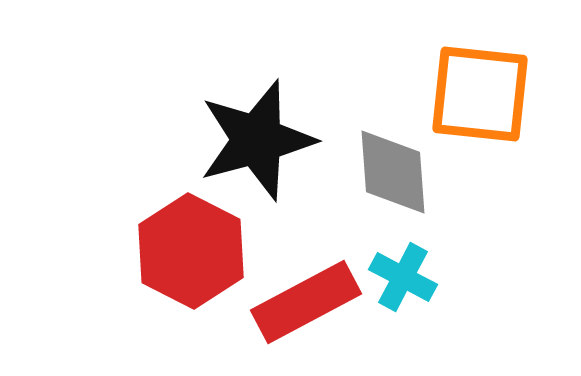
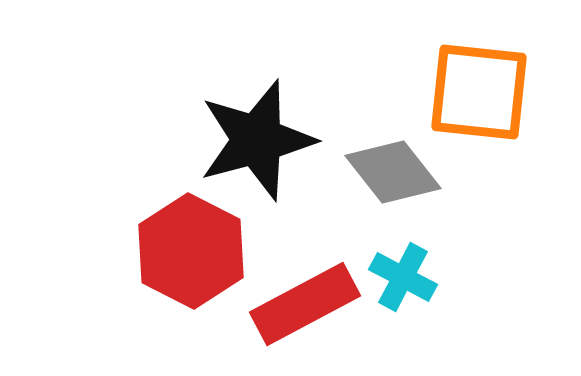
orange square: moved 1 px left, 2 px up
gray diamond: rotated 34 degrees counterclockwise
red rectangle: moved 1 px left, 2 px down
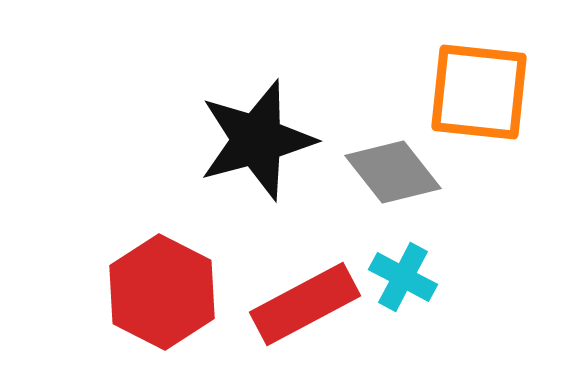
red hexagon: moved 29 px left, 41 px down
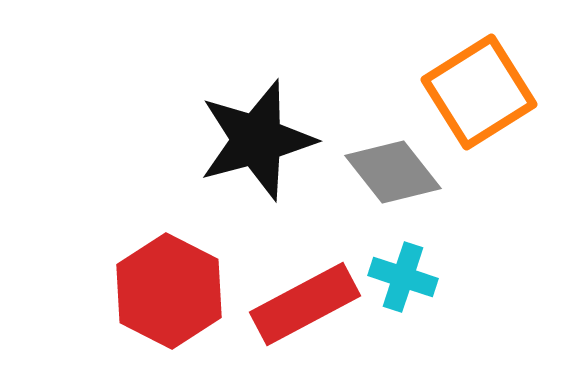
orange square: rotated 38 degrees counterclockwise
cyan cross: rotated 10 degrees counterclockwise
red hexagon: moved 7 px right, 1 px up
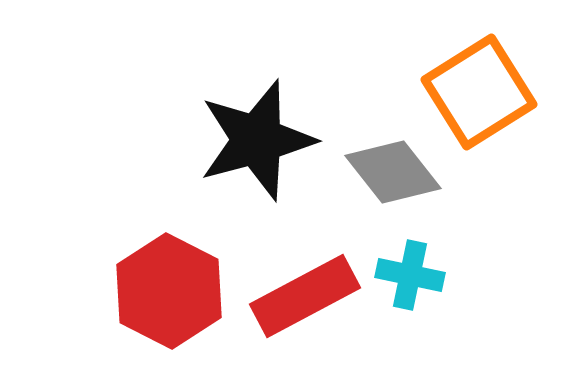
cyan cross: moved 7 px right, 2 px up; rotated 6 degrees counterclockwise
red rectangle: moved 8 px up
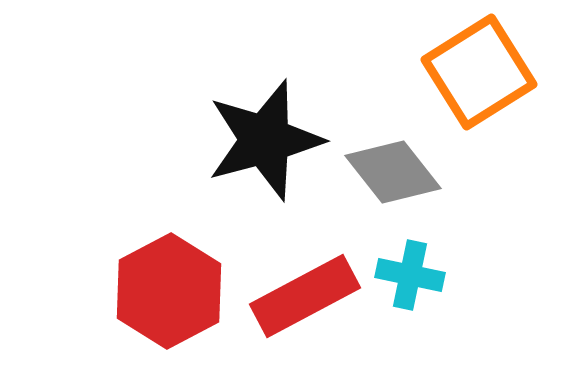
orange square: moved 20 px up
black star: moved 8 px right
red hexagon: rotated 5 degrees clockwise
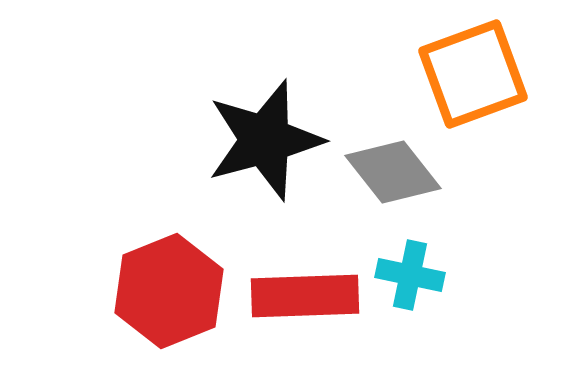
orange square: moved 6 px left, 2 px down; rotated 12 degrees clockwise
red hexagon: rotated 6 degrees clockwise
red rectangle: rotated 26 degrees clockwise
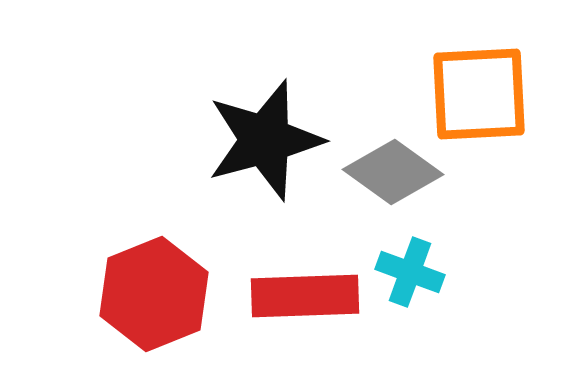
orange square: moved 6 px right, 20 px down; rotated 17 degrees clockwise
gray diamond: rotated 16 degrees counterclockwise
cyan cross: moved 3 px up; rotated 8 degrees clockwise
red hexagon: moved 15 px left, 3 px down
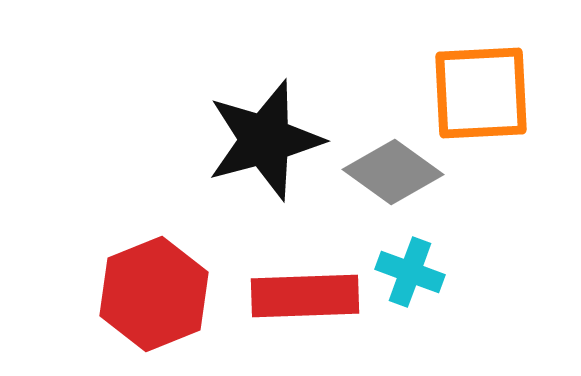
orange square: moved 2 px right, 1 px up
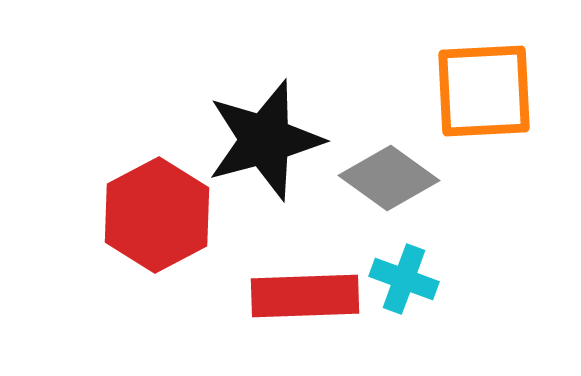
orange square: moved 3 px right, 2 px up
gray diamond: moved 4 px left, 6 px down
cyan cross: moved 6 px left, 7 px down
red hexagon: moved 3 px right, 79 px up; rotated 6 degrees counterclockwise
